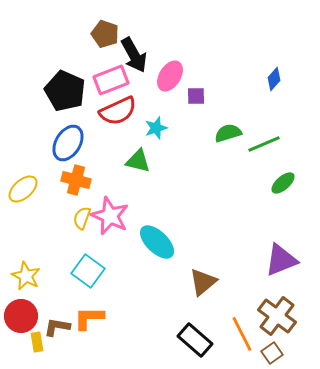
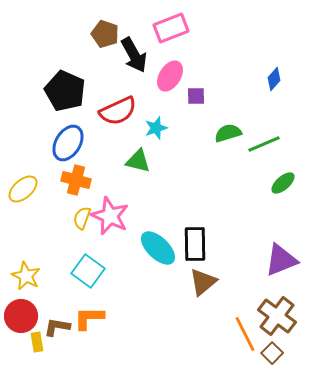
pink rectangle: moved 60 px right, 52 px up
cyan ellipse: moved 1 px right, 6 px down
orange line: moved 3 px right
black rectangle: moved 96 px up; rotated 48 degrees clockwise
brown square: rotated 10 degrees counterclockwise
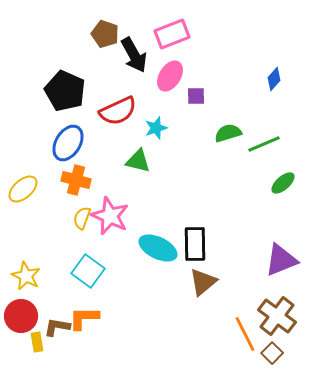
pink rectangle: moved 1 px right, 6 px down
cyan ellipse: rotated 18 degrees counterclockwise
orange L-shape: moved 5 px left
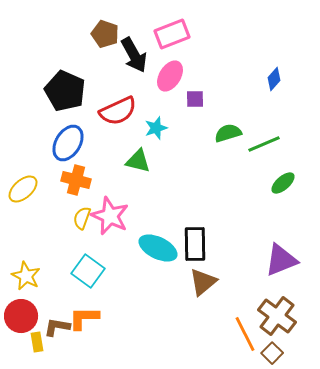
purple square: moved 1 px left, 3 px down
